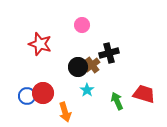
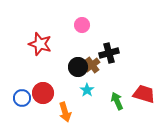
blue circle: moved 5 px left, 2 px down
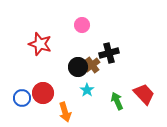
red trapezoid: rotated 30 degrees clockwise
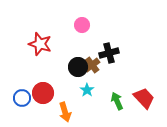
red trapezoid: moved 4 px down
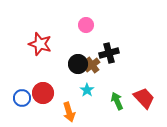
pink circle: moved 4 px right
black circle: moved 3 px up
orange arrow: moved 4 px right
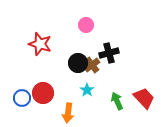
black circle: moved 1 px up
orange arrow: moved 1 px left, 1 px down; rotated 24 degrees clockwise
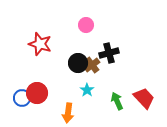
red circle: moved 6 px left
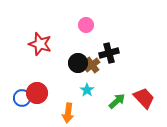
green arrow: rotated 72 degrees clockwise
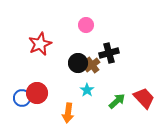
red star: rotated 30 degrees clockwise
